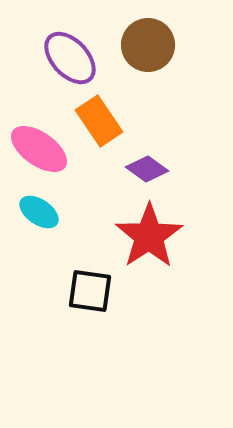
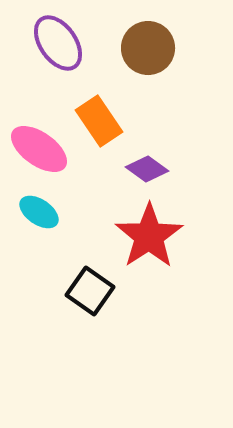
brown circle: moved 3 px down
purple ellipse: moved 12 px left, 15 px up; rotated 8 degrees clockwise
black square: rotated 27 degrees clockwise
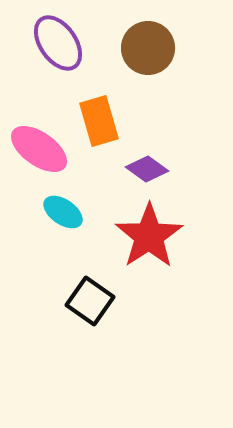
orange rectangle: rotated 18 degrees clockwise
cyan ellipse: moved 24 px right
black square: moved 10 px down
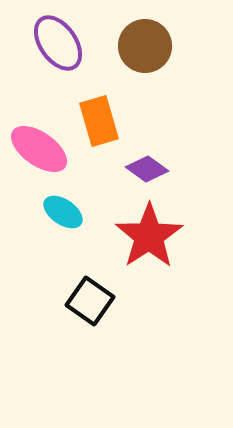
brown circle: moved 3 px left, 2 px up
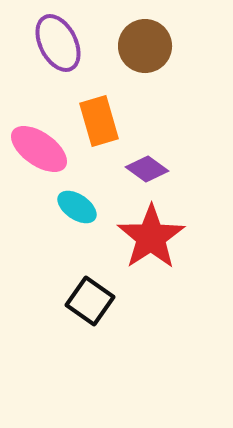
purple ellipse: rotated 8 degrees clockwise
cyan ellipse: moved 14 px right, 5 px up
red star: moved 2 px right, 1 px down
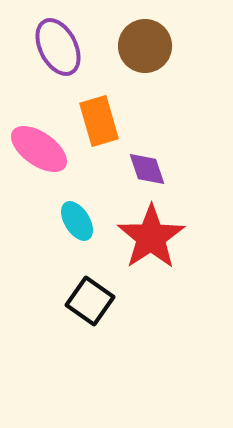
purple ellipse: moved 4 px down
purple diamond: rotated 36 degrees clockwise
cyan ellipse: moved 14 px down; rotated 24 degrees clockwise
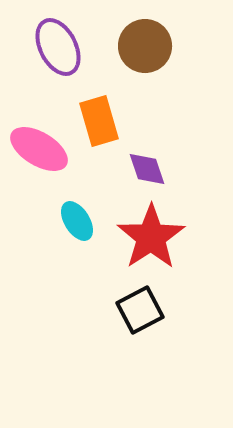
pink ellipse: rotated 4 degrees counterclockwise
black square: moved 50 px right, 9 px down; rotated 27 degrees clockwise
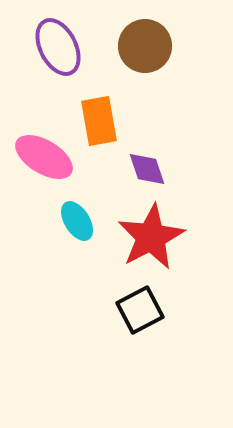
orange rectangle: rotated 6 degrees clockwise
pink ellipse: moved 5 px right, 8 px down
red star: rotated 6 degrees clockwise
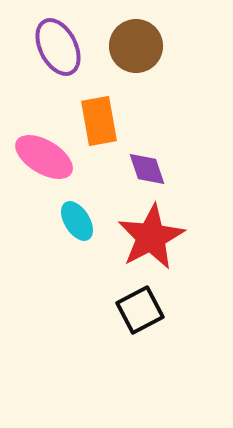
brown circle: moved 9 px left
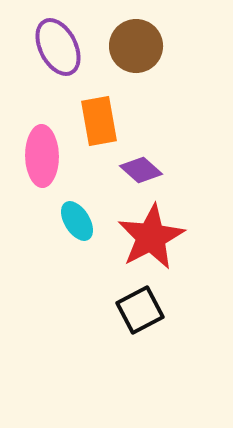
pink ellipse: moved 2 px left, 1 px up; rotated 58 degrees clockwise
purple diamond: moved 6 px left, 1 px down; rotated 30 degrees counterclockwise
